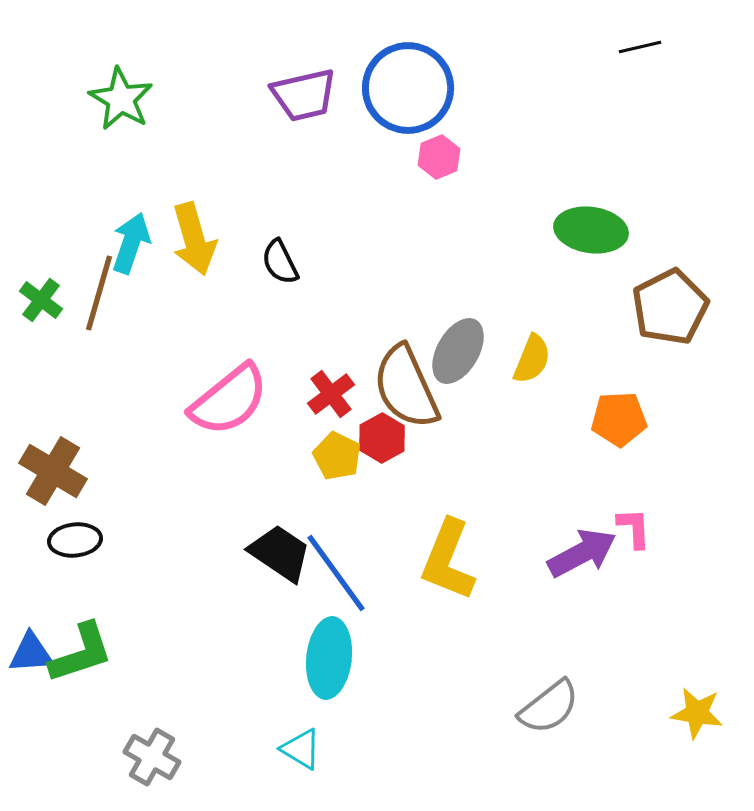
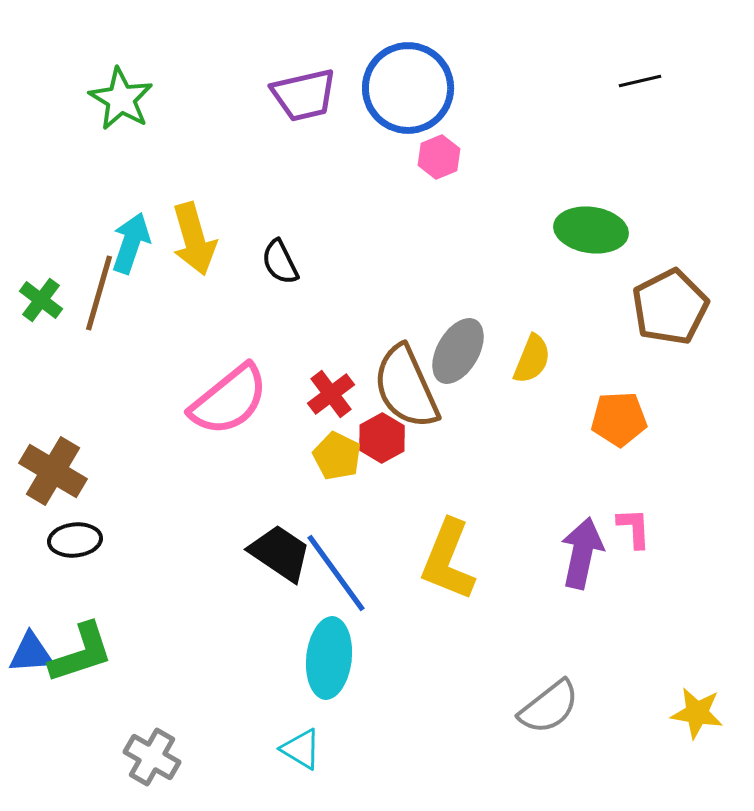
black line: moved 34 px down
purple arrow: rotated 50 degrees counterclockwise
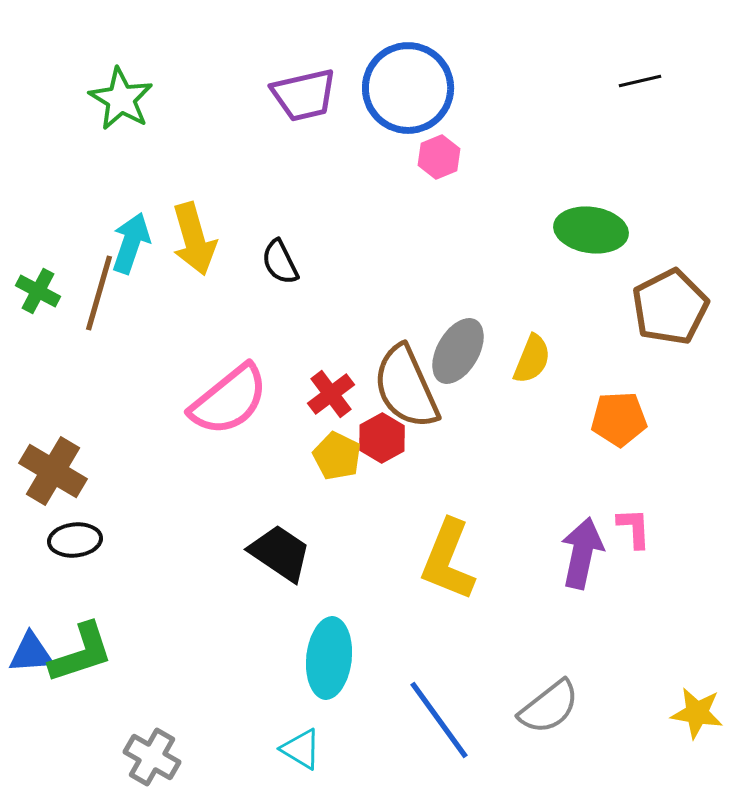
green cross: moved 3 px left, 9 px up; rotated 9 degrees counterclockwise
blue line: moved 103 px right, 147 px down
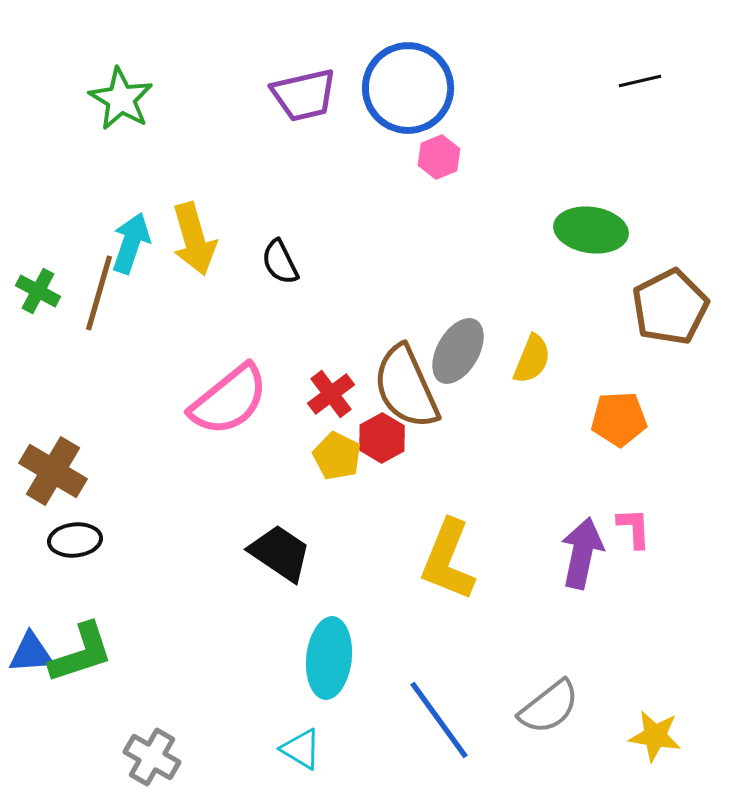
yellow star: moved 42 px left, 23 px down
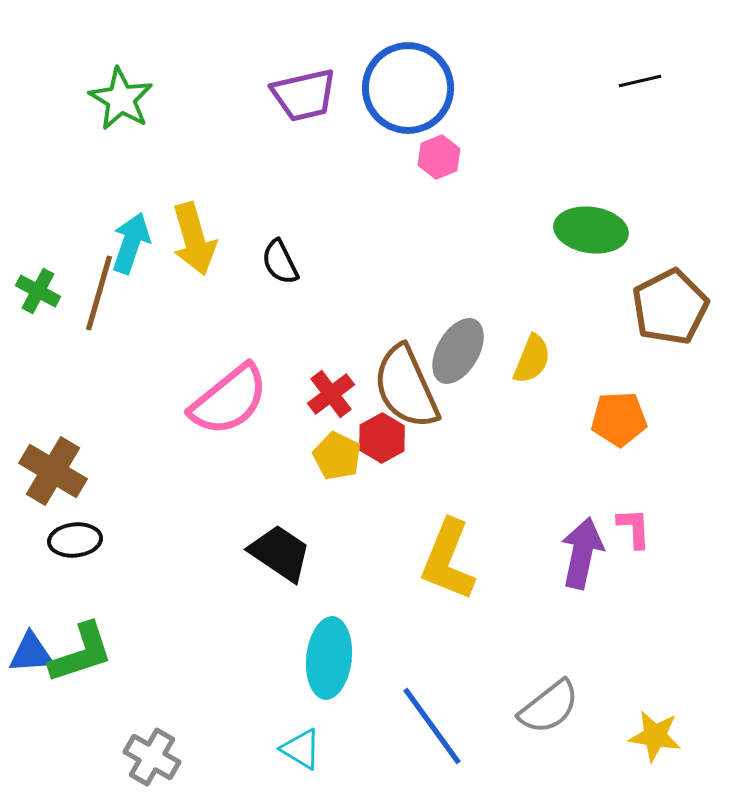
blue line: moved 7 px left, 6 px down
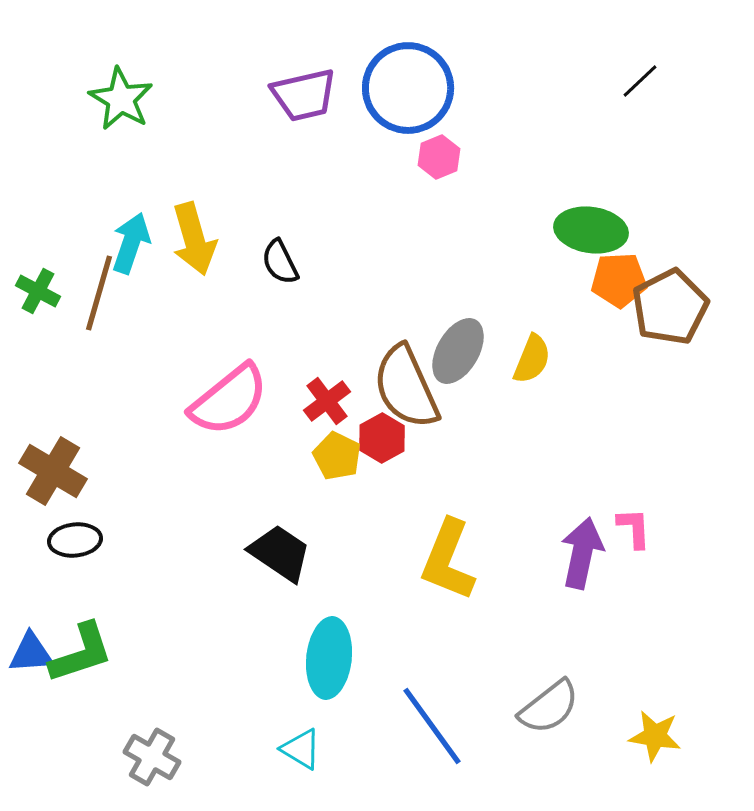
black line: rotated 30 degrees counterclockwise
red cross: moved 4 px left, 7 px down
orange pentagon: moved 139 px up
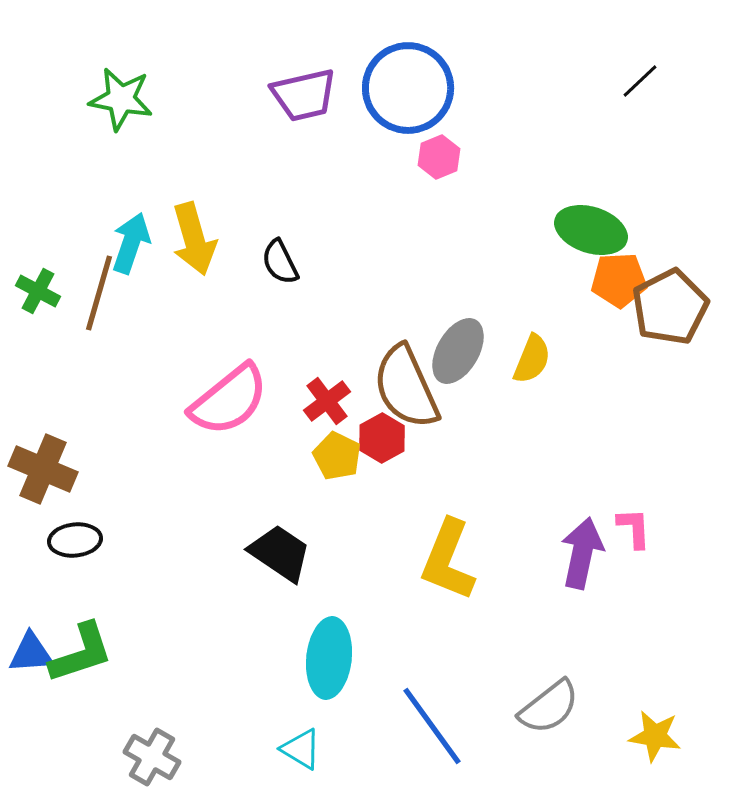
green star: rotated 20 degrees counterclockwise
green ellipse: rotated 10 degrees clockwise
brown cross: moved 10 px left, 2 px up; rotated 8 degrees counterclockwise
